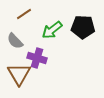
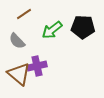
gray semicircle: moved 2 px right
purple cross: moved 8 px down; rotated 30 degrees counterclockwise
brown triangle: rotated 20 degrees counterclockwise
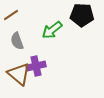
brown line: moved 13 px left, 1 px down
black pentagon: moved 1 px left, 12 px up
gray semicircle: rotated 24 degrees clockwise
purple cross: moved 1 px left
